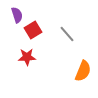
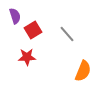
purple semicircle: moved 2 px left, 1 px down
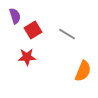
gray line: rotated 18 degrees counterclockwise
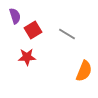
orange semicircle: moved 1 px right
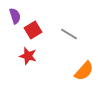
gray line: moved 2 px right
red star: moved 1 px right, 1 px up; rotated 18 degrees clockwise
orange semicircle: rotated 20 degrees clockwise
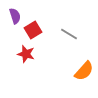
red star: moved 2 px left, 2 px up
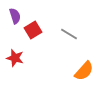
red star: moved 11 px left, 4 px down
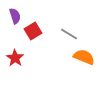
red square: moved 1 px down
red star: rotated 18 degrees clockwise
orange semicircle: moved 14 px up; rotated 110 degrees counterclockwise
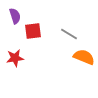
red square: rotated 24 degrees clockwise
red star: rotated 30 degrees clockwise
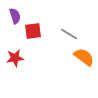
orange semicircle: rotated 15 degrees clockwise
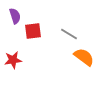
red star: moved 2 px left, 2 px down
